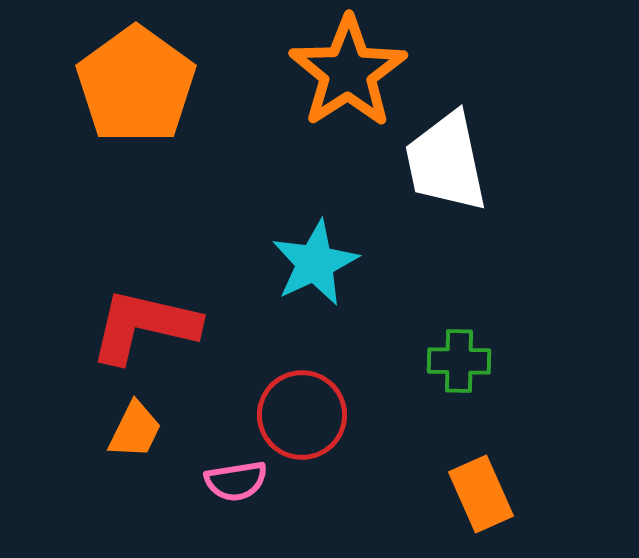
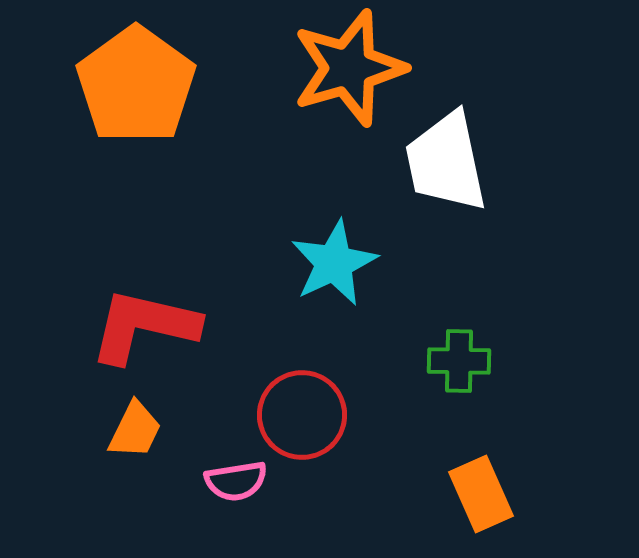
orange star: moved 1 px right, 4 px up; rotated 17 degrees clockwise
cyan star: moved 19 px right
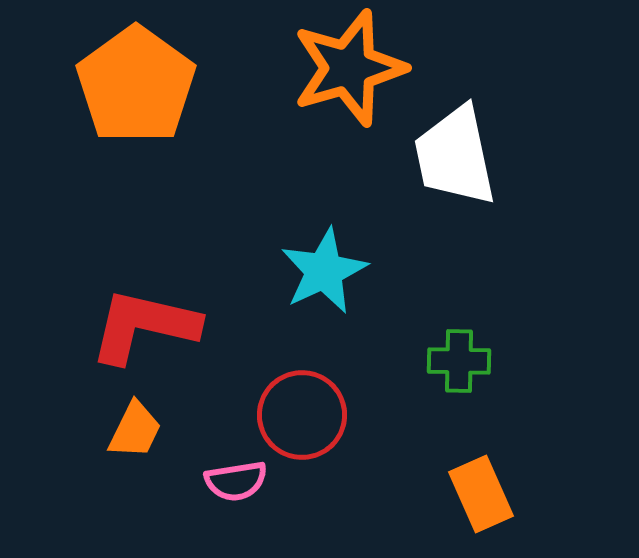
white trapezoid: moved 9 px right, 6 px up
cyan star: moved 10 px left, 8 px down
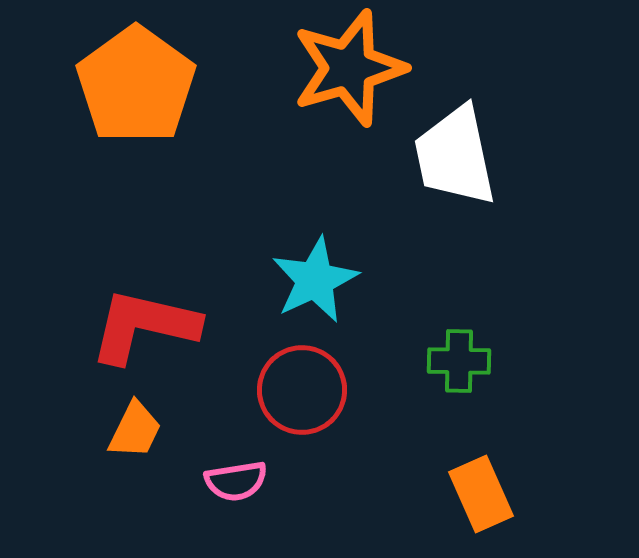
cyan star: moved 9 px left, 9 px down
red circle: moved 25 px up
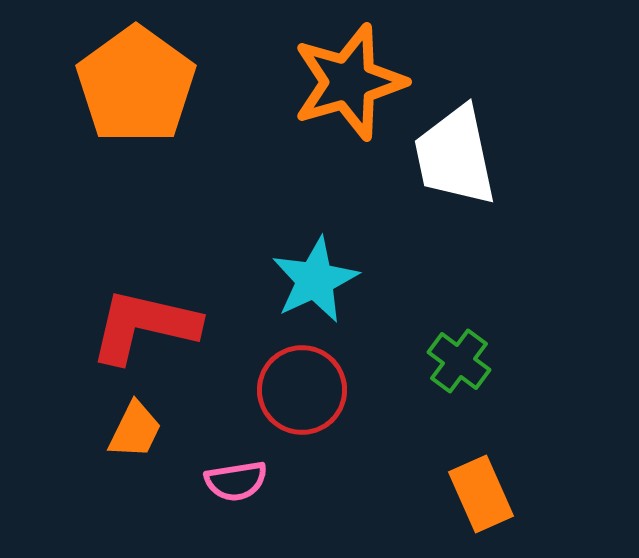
orange star: moved 14 px down
green cross: rotated 36 degrees clockwise
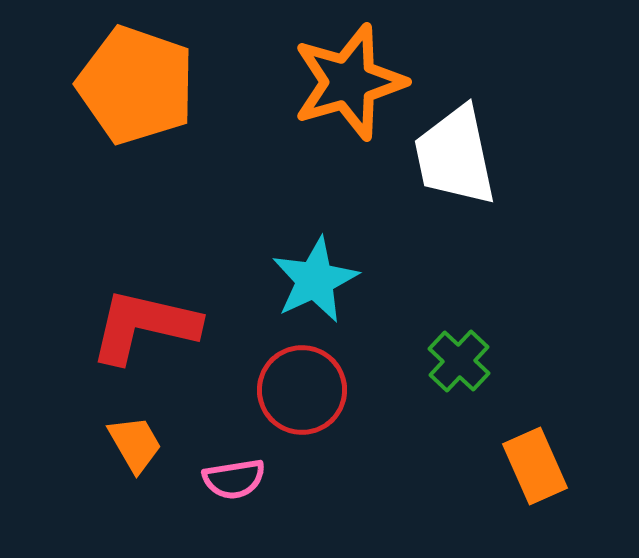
orange pentagon: rotated 17 degrees counterclockwise
green cross: rotated 6 degrees clockwise
orange trapezoid: moved 14 px down; rotated 56 degrees counterclockwise
pink semicircle: moved 2 px left, 2 px up
orange rectangle: moved 54 px right, 28 px up
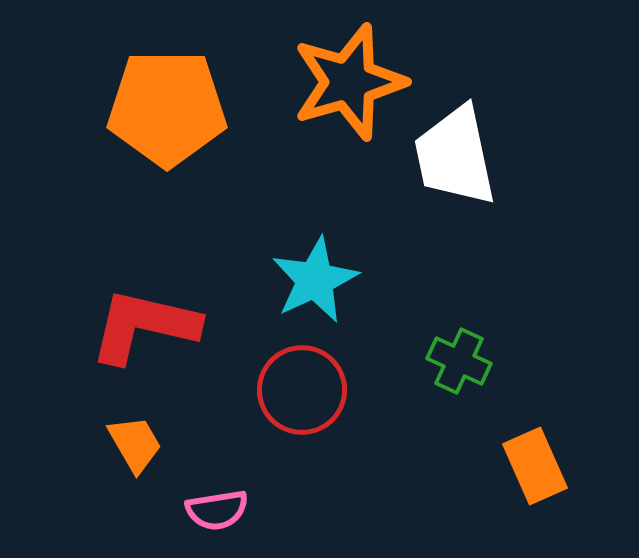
orange pentagon: moved 31 px right, 23 px down; rotated 19 degrees counterclockwise
green cross: rotated 18 degrees counterclockwise
pink semicircle: moved 17 px left, 31 px down
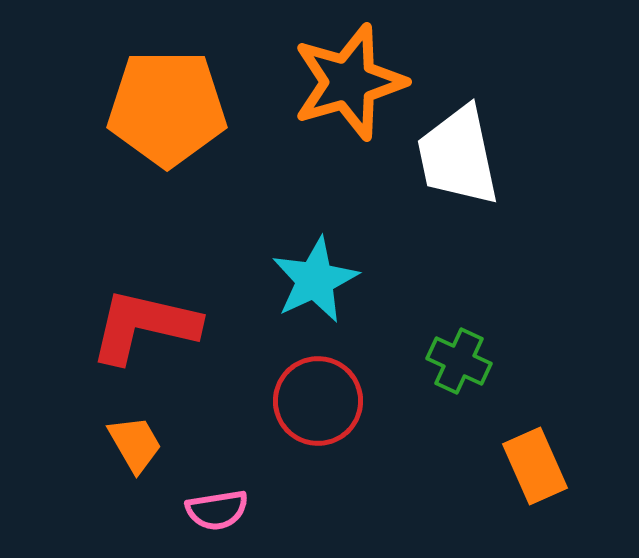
white trapezoid: moved 3 px right
red circle: moved 16 px right, 11 px down
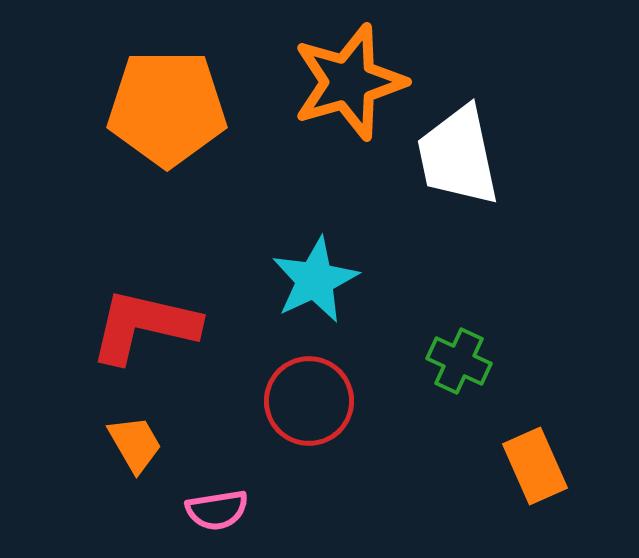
red circle: moved 9 px left
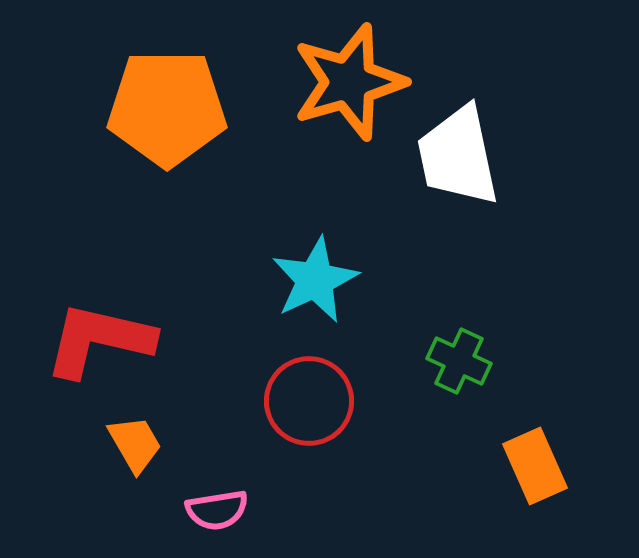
red L-shape: moved 45 px left, 14 px down
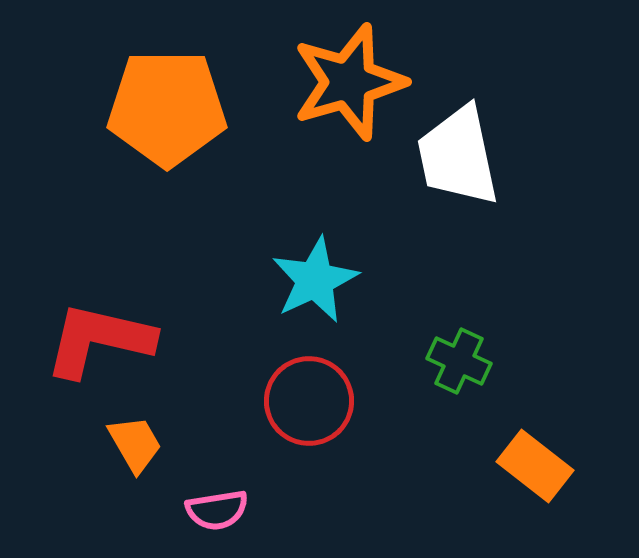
orange rectangle: rotated 28 degrees counterclockwise
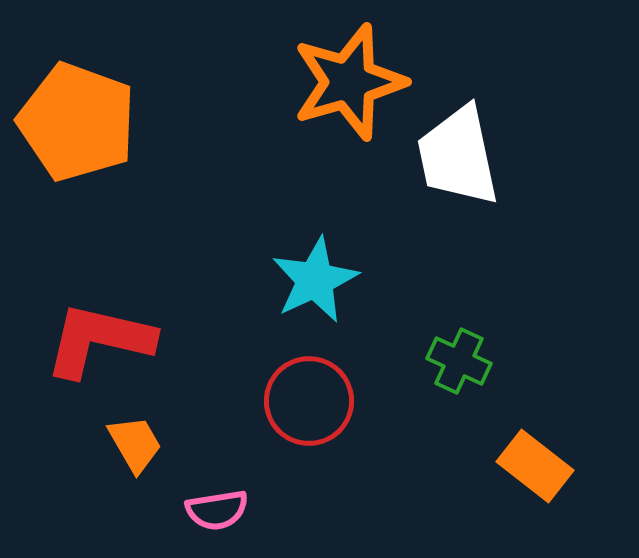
orange pentagon: moved 90 px left, 14 px down; rotated 20 degrees clockwise
